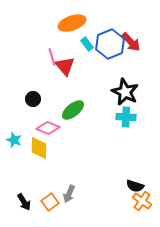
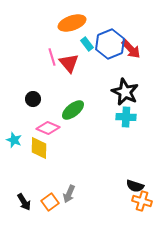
red arrow: moved 7 px down
red triangle: moved 4 px right, 3 px up
orange cross: rotated 18 degrees counterclockwise
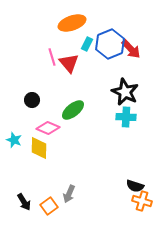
cyan rectangle: rotated 64 degrees clockwise
black circle: moved 1 px left, 1 px down
orange square: moved 1 px left, 4 px down
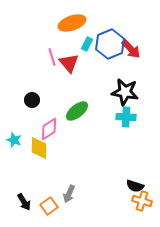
black star: rotated 16 degrees counterclockwise
green ellipse: moved 4 px right, 1 px down
pink diamond: moved 1 px right, 1 px down; rotated 55 degrees counterclockwise
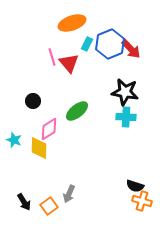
black circle: moved 1 px right, 1 px down
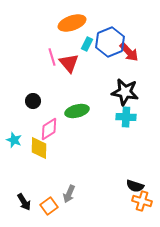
blue hexagon: moved 2 px up
red arrow: moved 2 px left, 3 px down
green ellipse: rotated 25 degrees clockwise
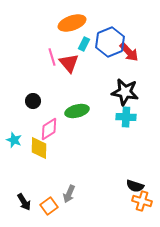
cyan rectangle: moved 3 px left
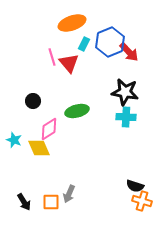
yellow diamond: rotated 25 degrees counterclockwise
orange square: moved 2 px right, 4 px up; rotated 36 degrees clockwise
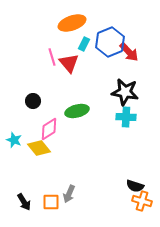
yellow diamond: rotated 15 degrees counterclockwise
